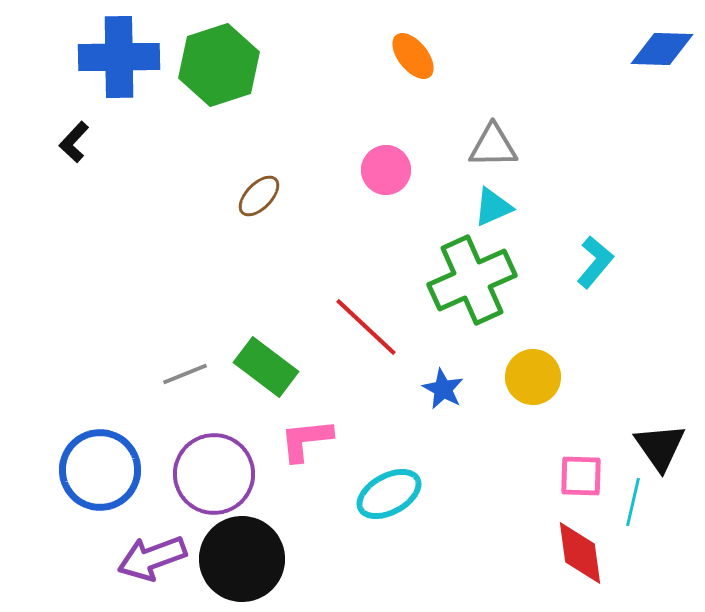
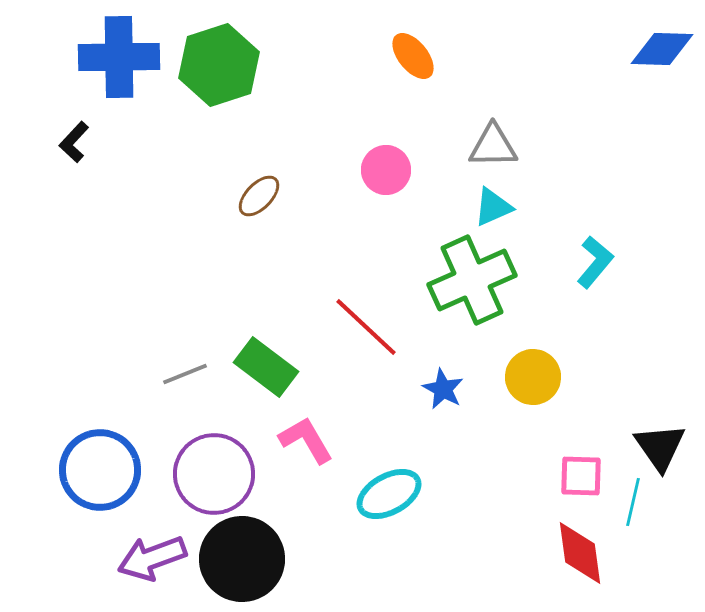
pink L-shape: rotated 66 degrees clockwise
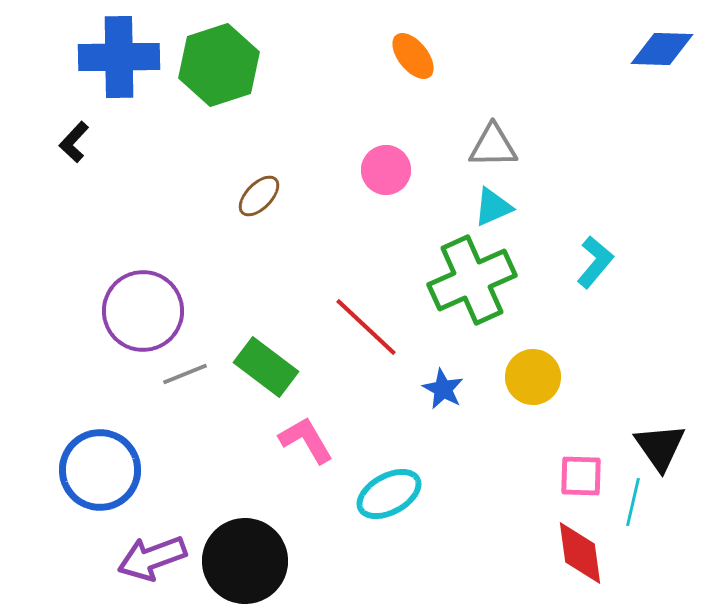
purple circle: moved 71 px left, 163 px up
black circle: moved 3 px right, 2 px down
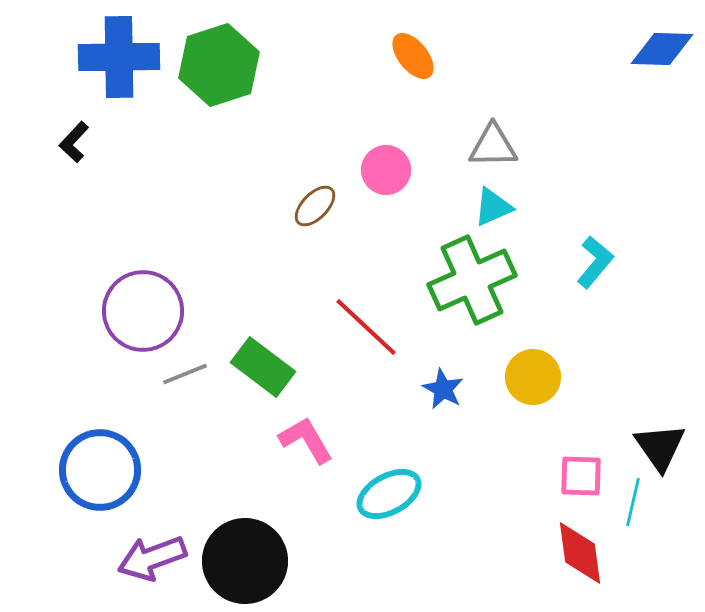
brown ellipse: moved 56 px right, 10 px down
green rectangle: moved 3 px left
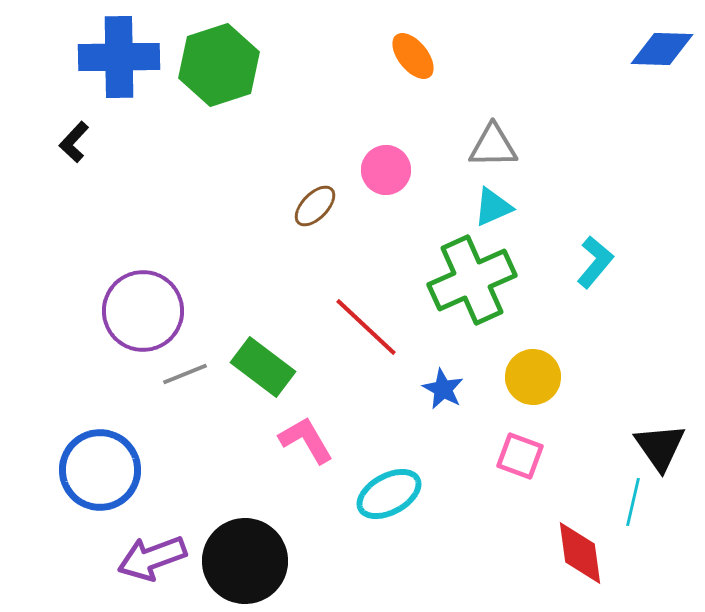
pink square: moved 61 px left, 20 px up; rotated 18 degrees clockwise
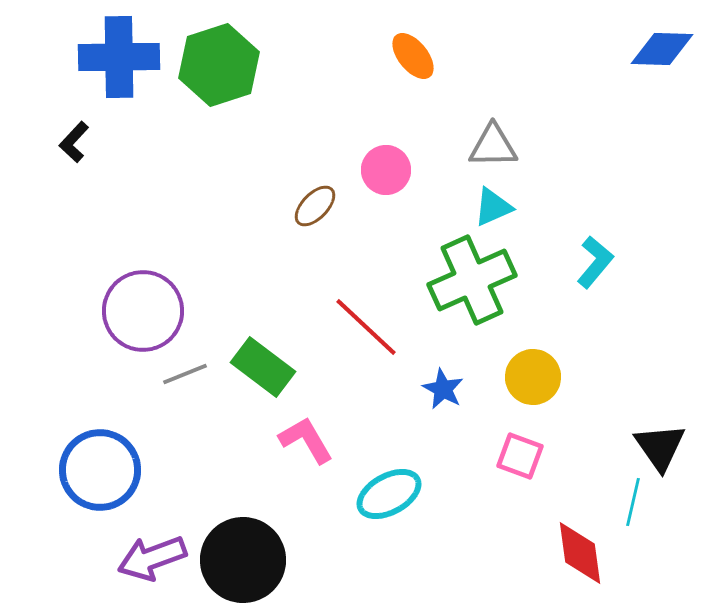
black circle: moved 2 px left, 1 px up
